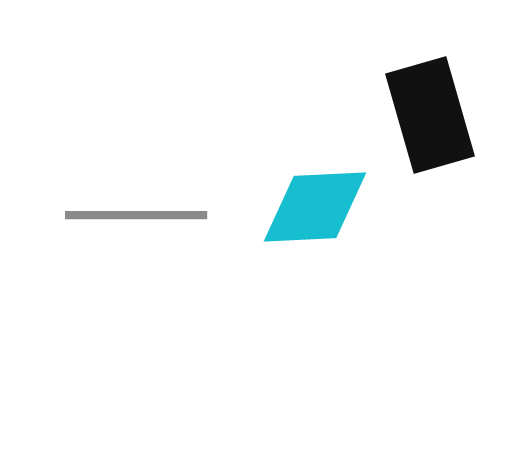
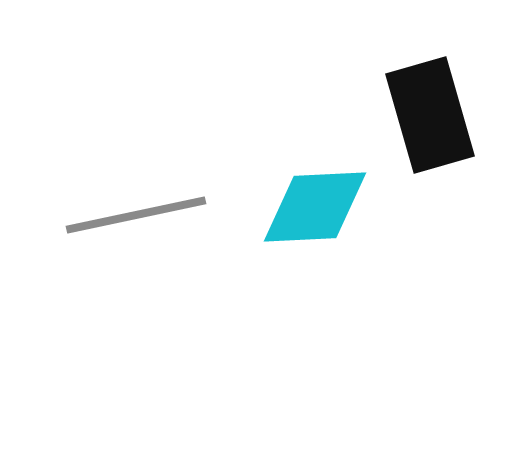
gray line: rotated 12 degrees counterclockwise
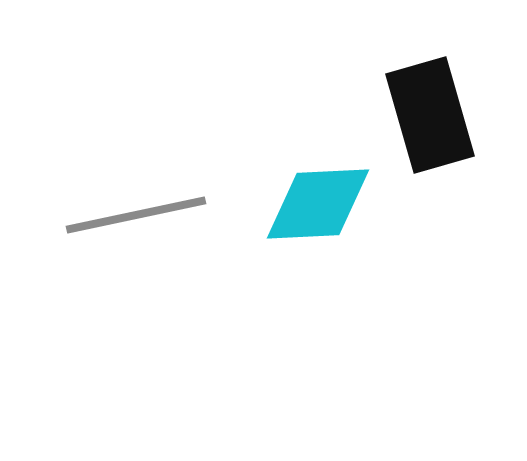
cyan diamond: moved 3 px right, 3 px up
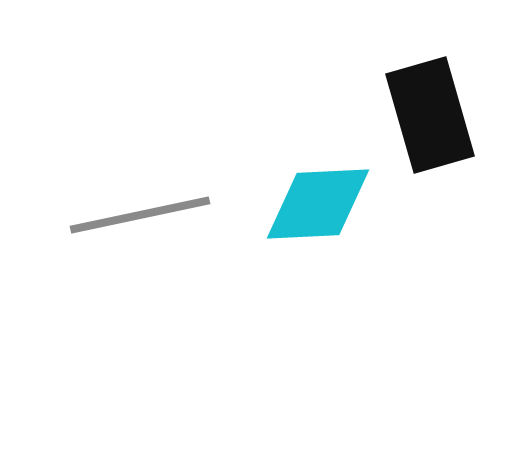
gray line: moved 4 px right
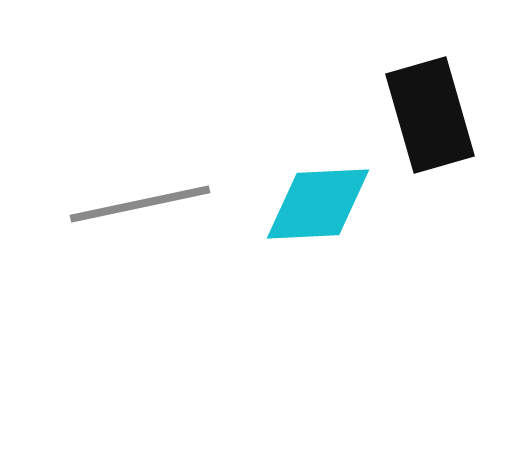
gray line: moved 11 px up
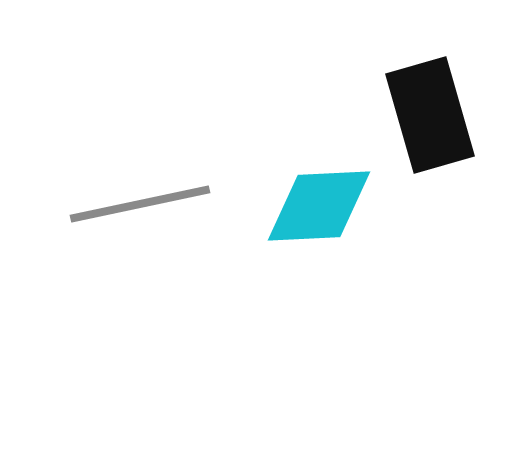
cyan diamond: moved 1 px right, 2 px down
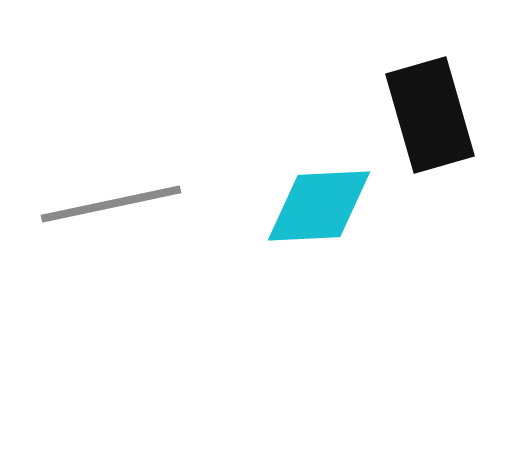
gray line: moved 29 px left
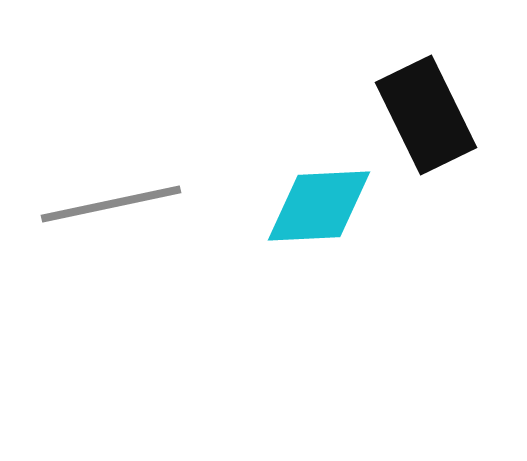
black rectangle: moved 4 px left; rotated 10 degrees counterclockwise
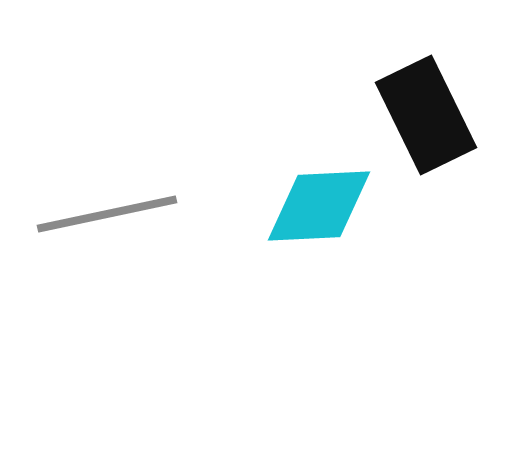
gray line: moved 4 px left, 10 px down
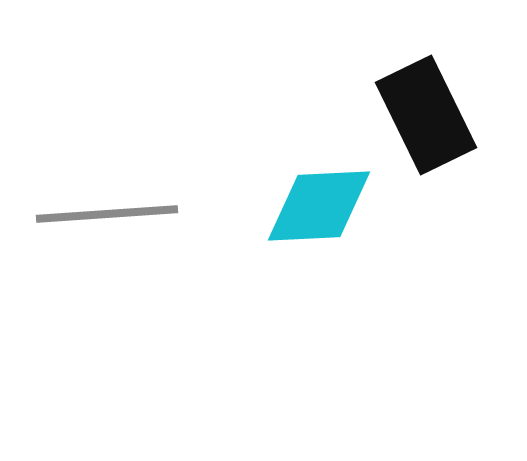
gray line: rotated 8 degrees clockwise
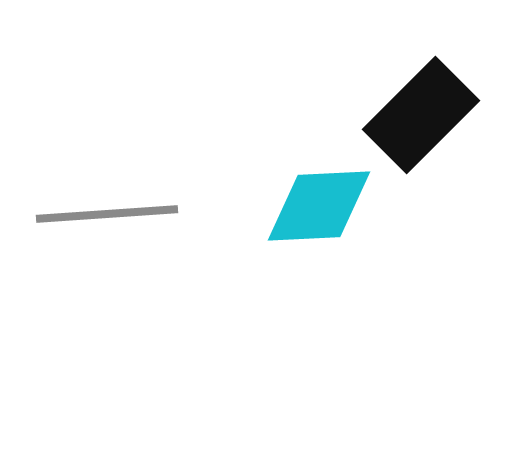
black rectangle: moved 5 px left; rotated 71 degrees clockwise
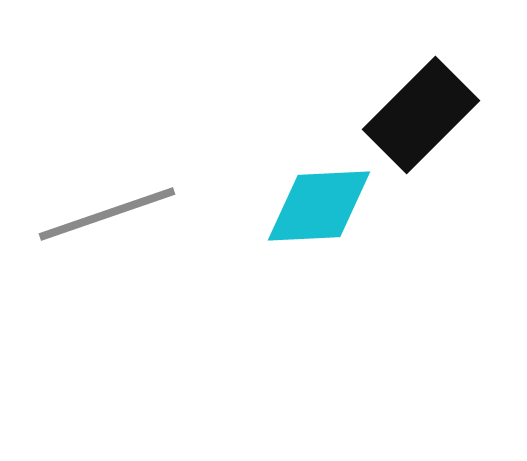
gray line: rotated 15 degrees counterclockwise
